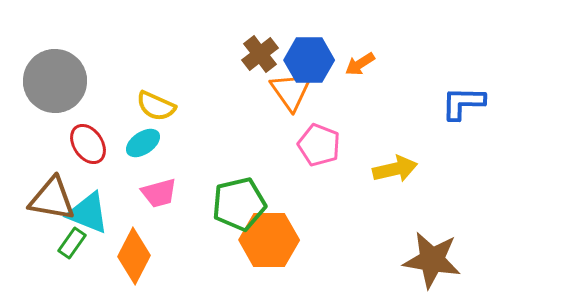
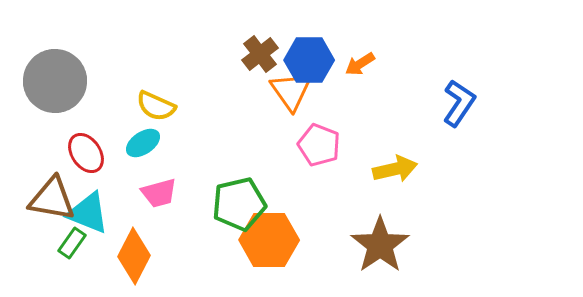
blue L-shape: moved 4 px left; rotated 123 degrees clockwise
red ellipse: moved 2 px left, 9 px down
brown star: moved 52 px left, 15 px up; rotated 28 degrees clockwise
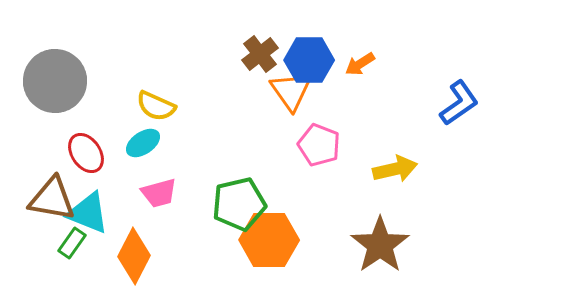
blue L-shape: rotated 21 degrees clockwise
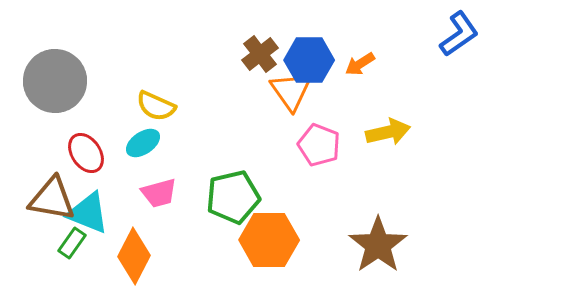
blue L-shape: moved 69 px up
yellow arrow: moved 7 px left, 37 px up
green pentagon: moved 6 px left, 7 px up
brown star: moved 2 px left
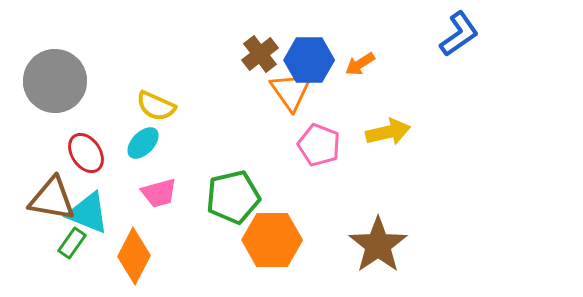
cyan ellipse: rotated 12 degrees counterclockwise
orange hexagon: moved 3 px right
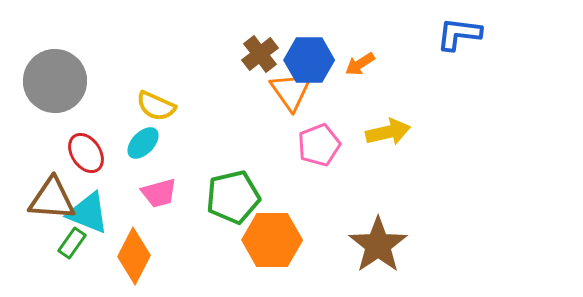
blue L-shape: rotated 138 degrees counterclockwise
pink pentagon: rotated 30 degrees clockwise
brown triangle: rotated 6 degrees counterclockwise
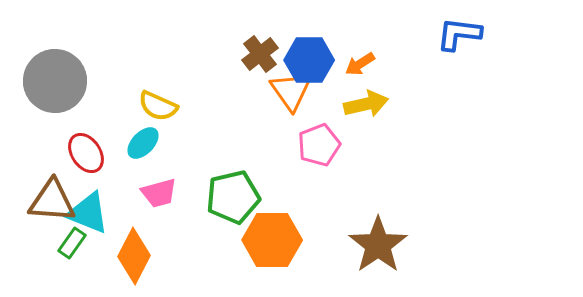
yellow semicircle: moved 2 px right
yellow arrow: moved 22 px left, 28 px up
brown triangle: moved 2 px down
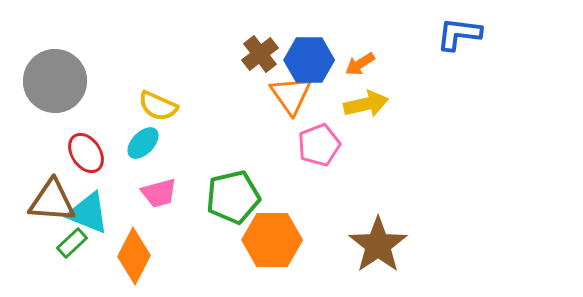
orange triangle: moved 4 px down
green rectangle: rotated 12 degrees clockwise
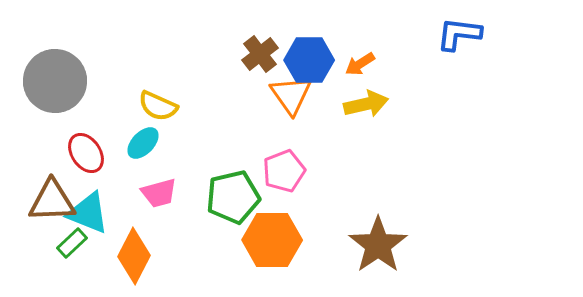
pink pentagon: moved 35 px left, 26 px down
brown triangle: rotated 6 degrees counterclockwise
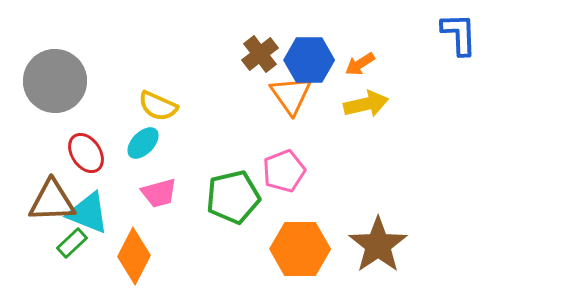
blue L-shape: rotated 81 degrees clockwise
orange hexagon: moved 28 px right, 9 px down
